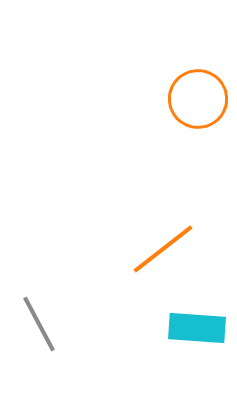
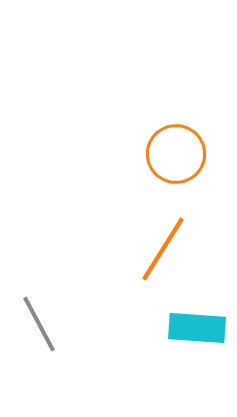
orange circle: moved 22 px left, 55 px down
orange line: rotated 20 degrees counterclockwise
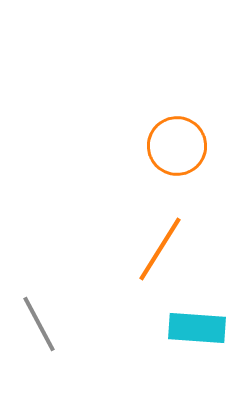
orange circle: moved 1 px right, 8 px up
orange line: moved 3 px left
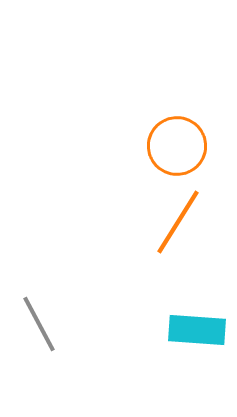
orange line: moved 18 px right, 27 px up
cyan rectangle: moved 2 px down
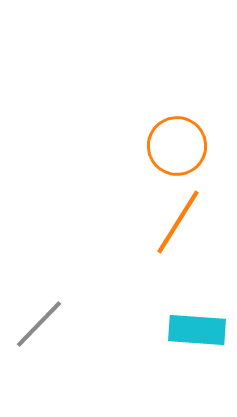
gray line: rotated 72 degrees clockwise
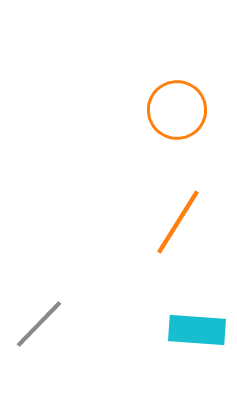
orange circle: moved 36 px up
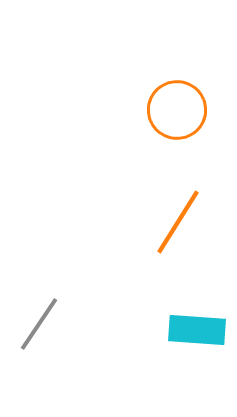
gray line: rotated 10 degrees counterclockwise
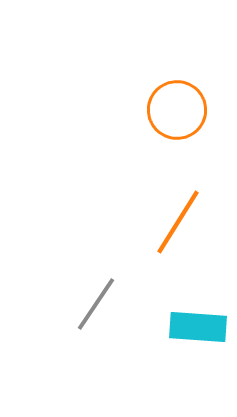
gray line: moved 57 px right, 20 px up
cyan rectangle: moved 1 px right, 3 px up
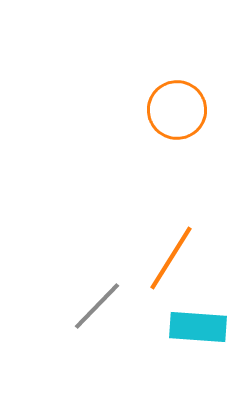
orange line: moved 7 px left, 36 px down
gray line: moved 1 px right, 2 px down; rotated 10 degrees clockwise
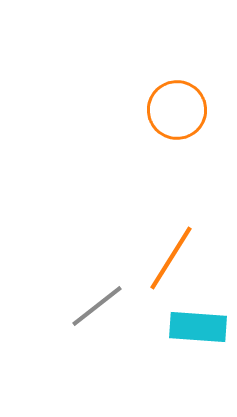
gray line: rotated 8 degrees clockwise
